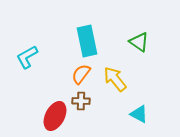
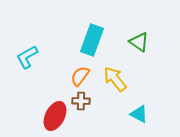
cyan rectangle: moved 5 px right, 1 px up; rotated 32 degrees clockwise
orange semicircle: moved 1 px left, 2 px down
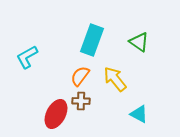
red ellipse: moved 1 px right, 2 px up
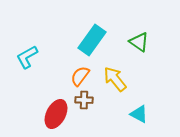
cyan rectangle: rotated 16 degrees clockwise
brown cross: moved 3 px right, 1 px up
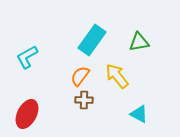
green triangle: rotated 45 degrees counterclockwise
yellow arrow: moved 2 px right, 3 px up
red ellipse: moved 29 px left
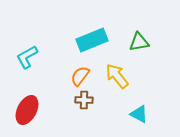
cyan rectangle: rotated 32 degrees clockwise
red ellipse: moved 4 px up
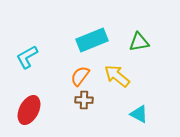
yellow arrow: rotated 12 degrees counterclockwise
red ellipse: moved 2 px right
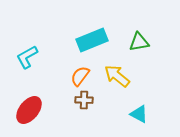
red ellipse: rotated 12 degrees clockwise
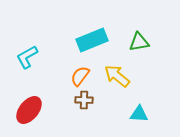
cyan triangle: rotated 24 degrees counterclockwise
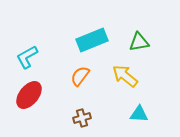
yellow arrow: moved 8 px right
brown cross: moved 2 px left, 18 px down; rotated 18 degrees counterclockwise
red ellipse: moved 15 px up
